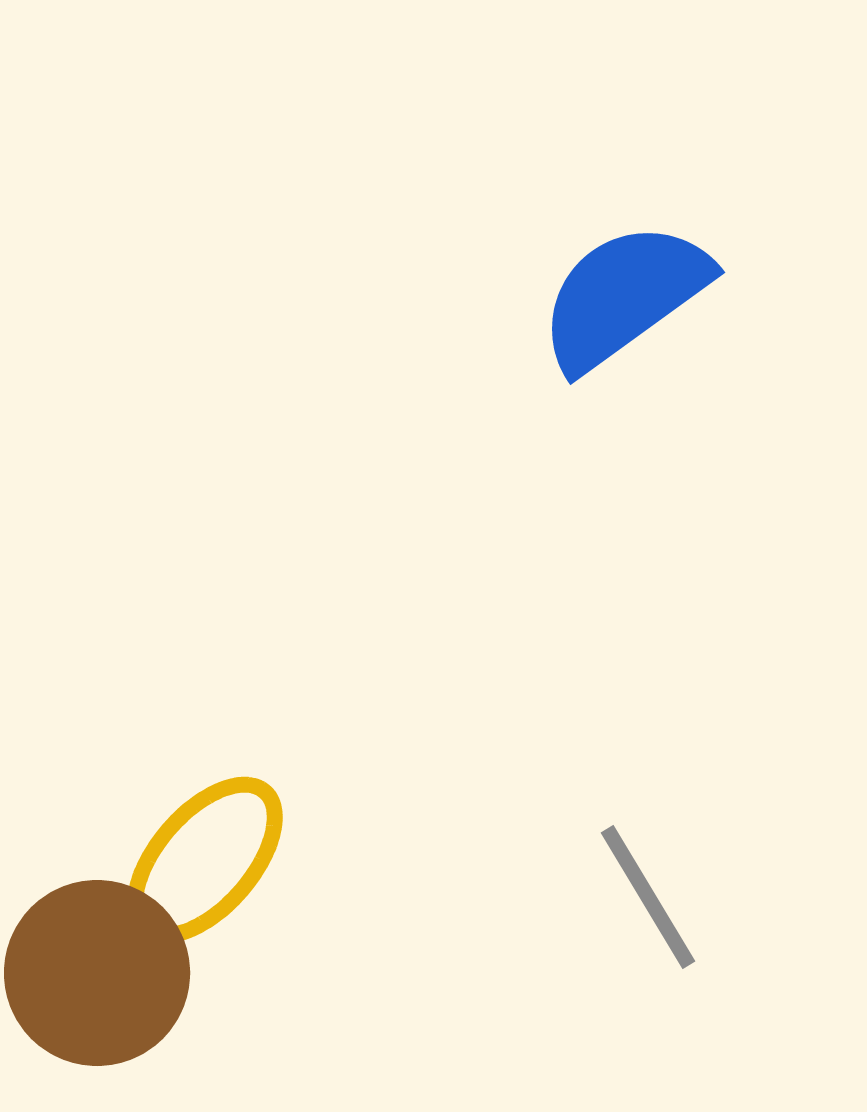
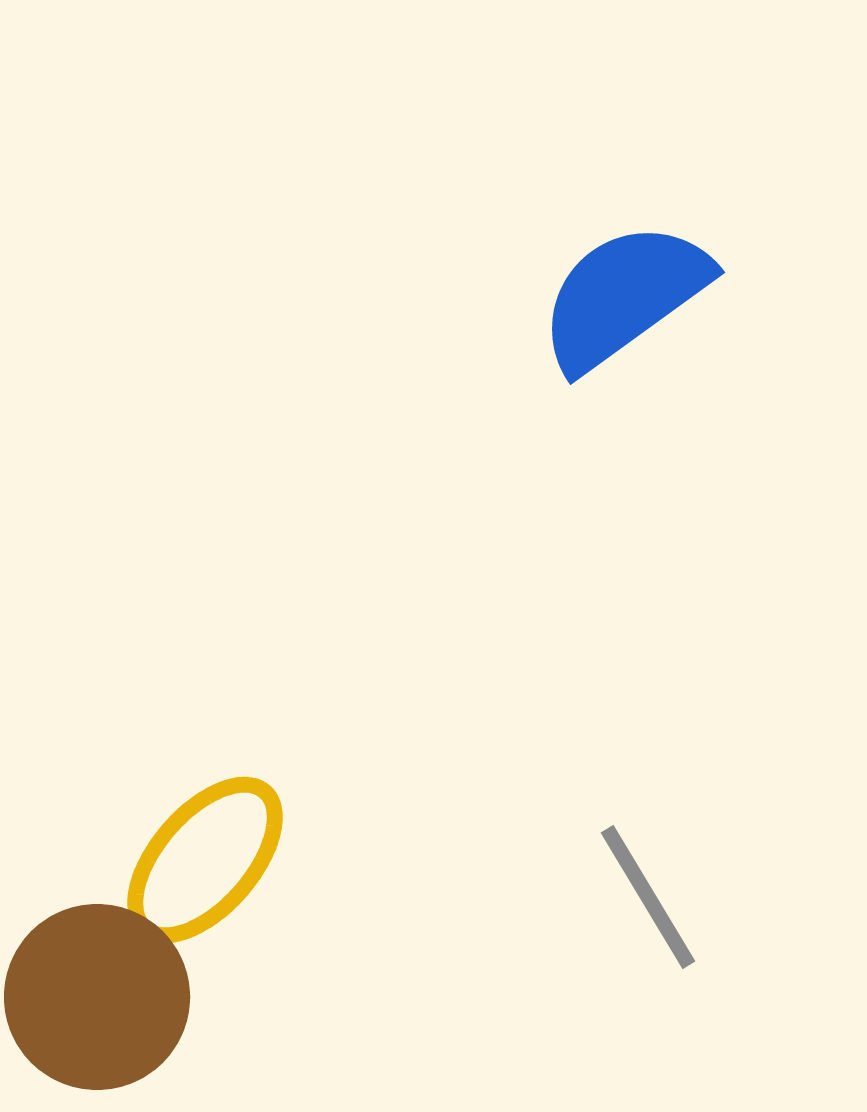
brown circle: moved 24 px down
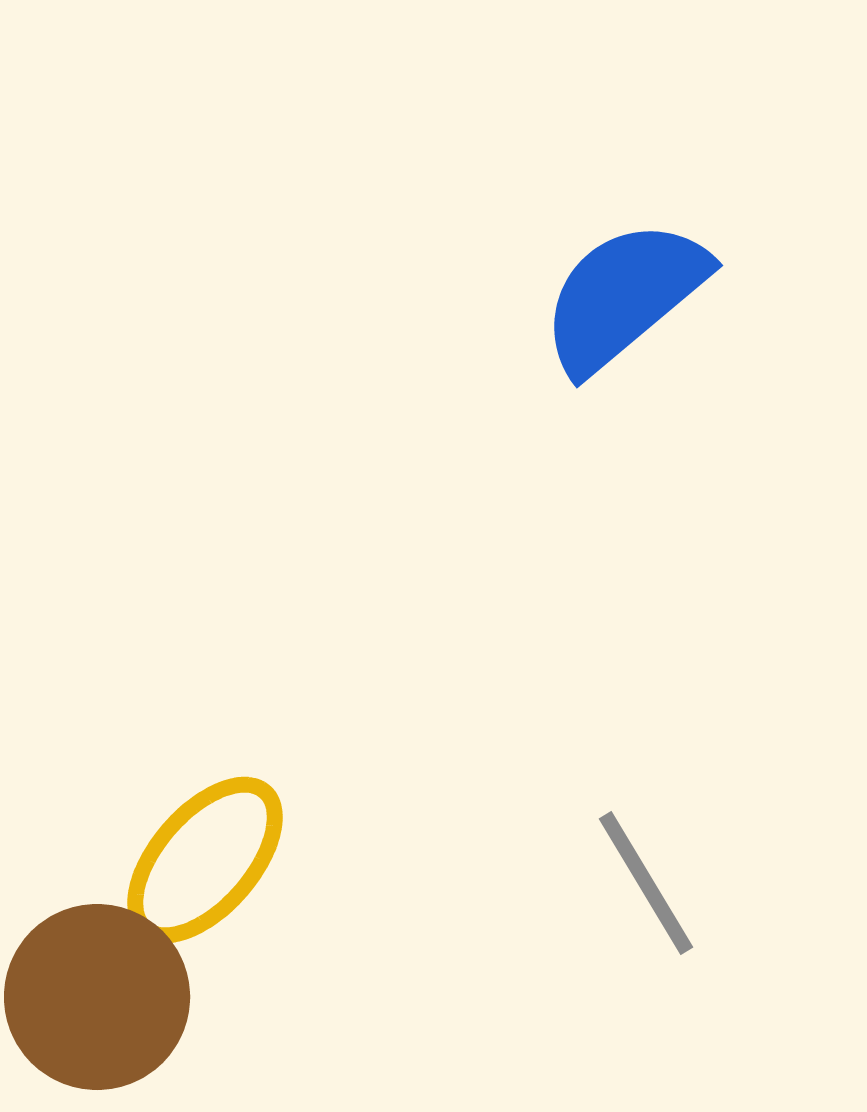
blue semicircle: rotated 4 degrees counterclockwise
gray line: moved 2 px left, 14 px up
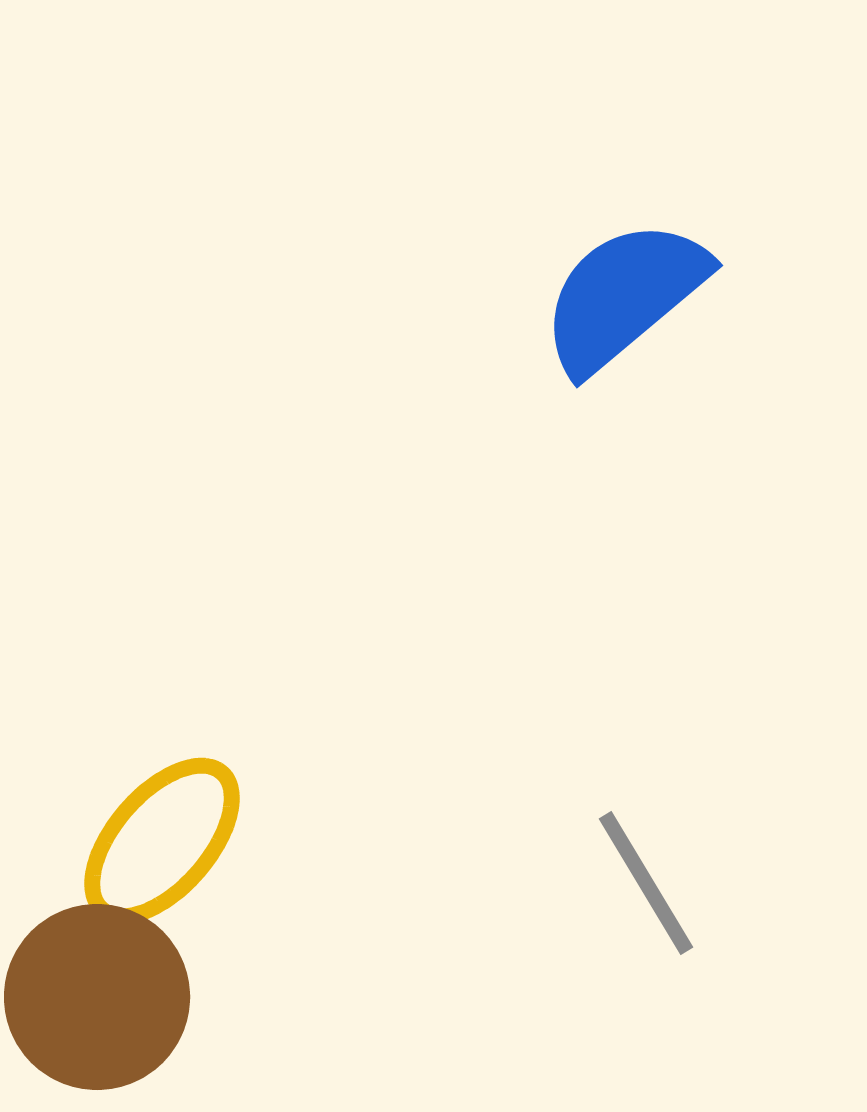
yellow ellipse: moved 43 px left, 19 px up
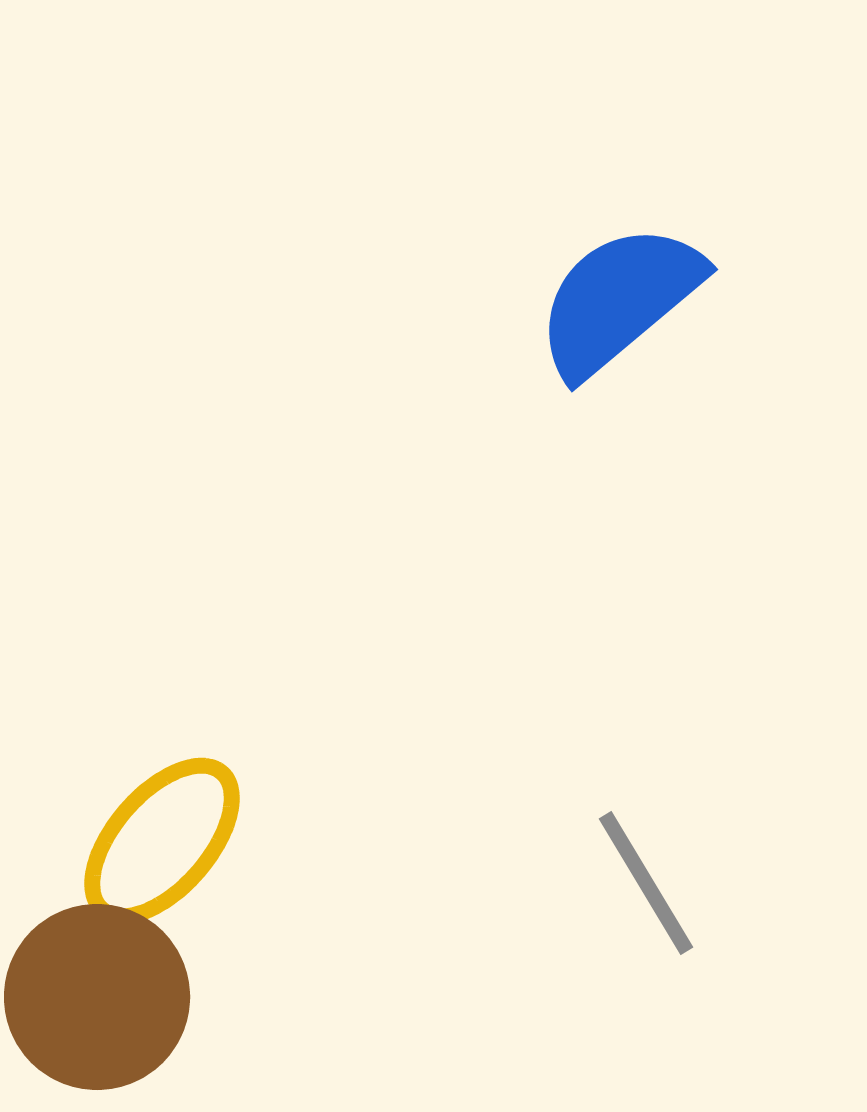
blue semicircle: moved 5 px left, 4 px down
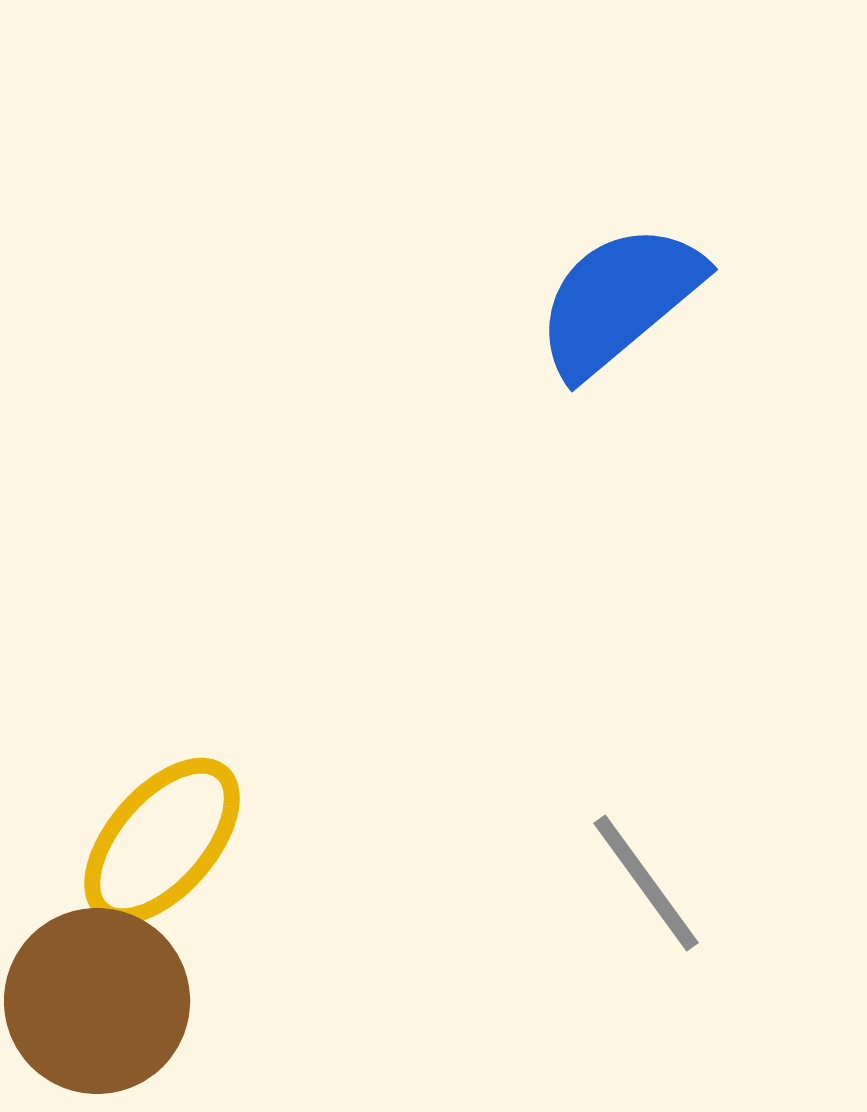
gray line: rotated 5 degrees counterclockwise
brown circle: moved 4 px down
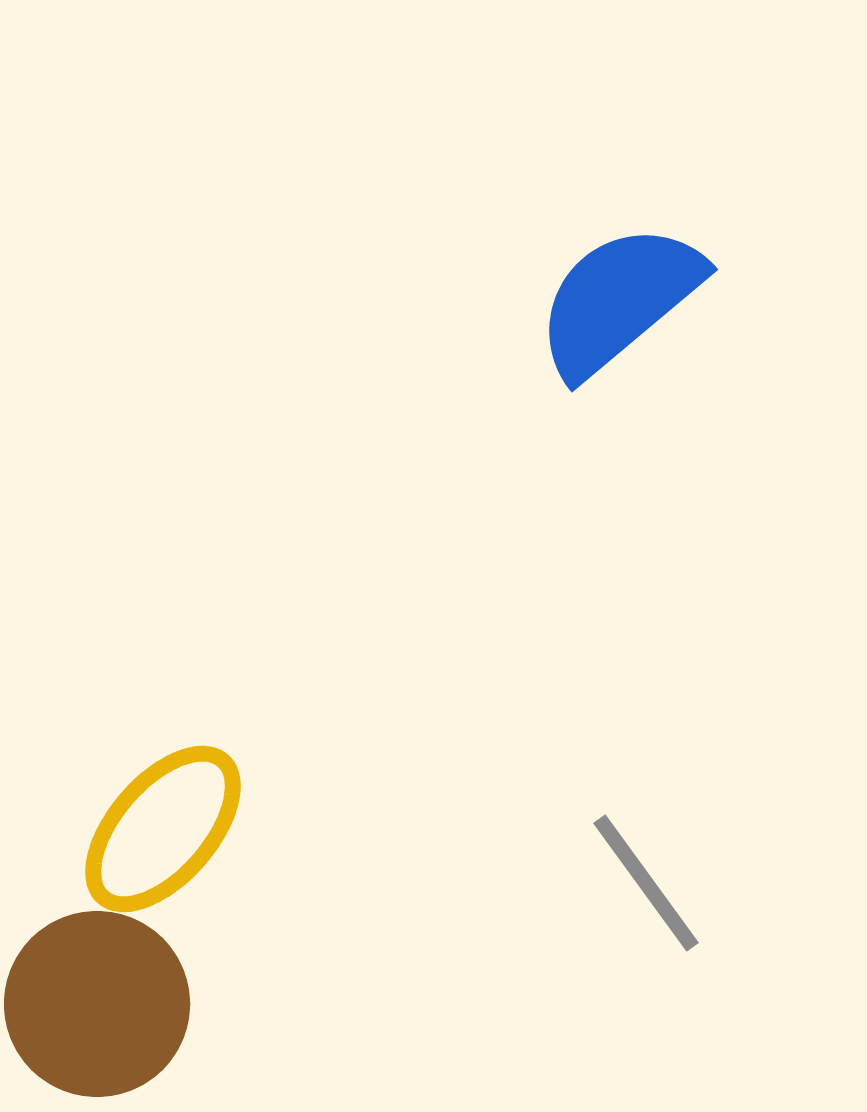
yellow ellipse: moved 1 px right, 12 px up
brown circle: moved 3 px down
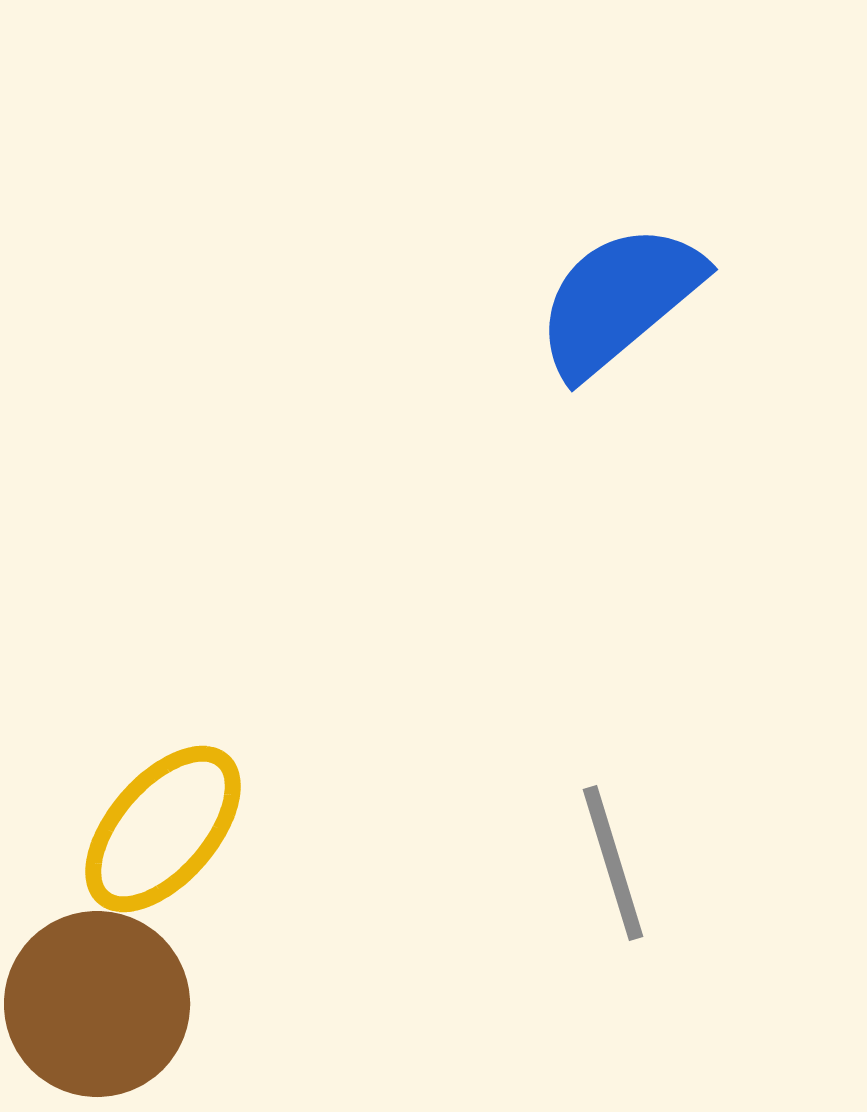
gray line: moved 33 px left, 20 px up; rotated 19 degrees clockwise
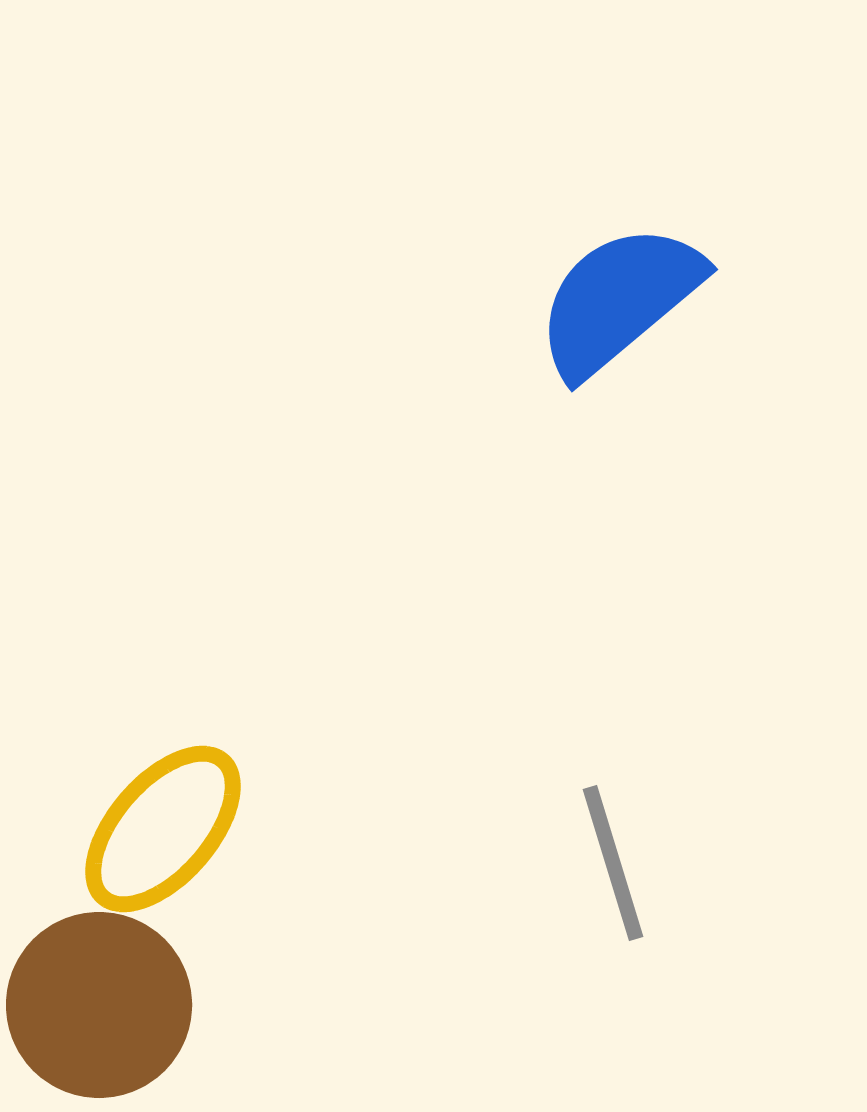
brown circle: moved 2 px right, 1 px down
